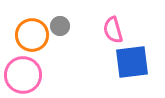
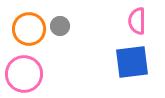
pink semicircle: moved 24 px right, 9 px up; rotated 16 degrees clockwise
orange circle: moved 3 px left, 6 px up
pink circle: moved 1 px right, 1 px up
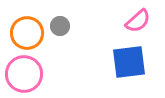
pink semicircle: moved 1 px right; rotated 132 degrees counterclockwise
orange circle: moved 2 px left, 4 px down
blue square: moved 3 px left
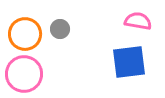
pink semicircle: rotated 128 degrees counterclockwise
gray circle: moved 3 px down
orange circle: moved 2 px left, 1 px down
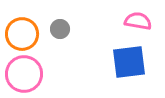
orange circle: moved 3 px left
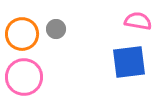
gray circle: moved 4 px left
pink circle: moved 3 px down
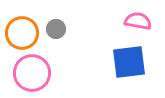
orange circle: moved 1 px up
pink circle: moved 8 px right, 4 px up
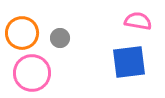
gray circle: moved 4 px right, 9 px down
